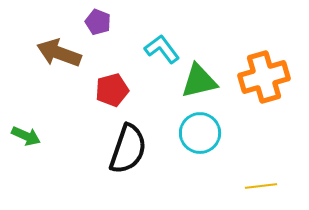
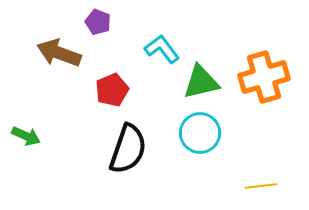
green triangle: moved 2 px right, 1 px down
red pentagon: rotated 8 degrees counterclockwise
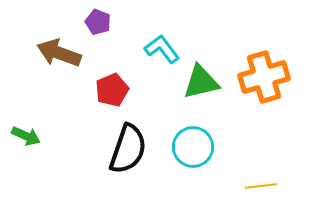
cyan circle: moved 7 px left, 14 px down
